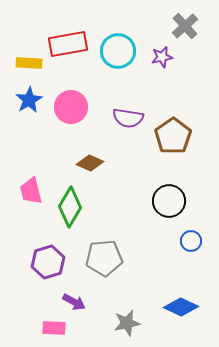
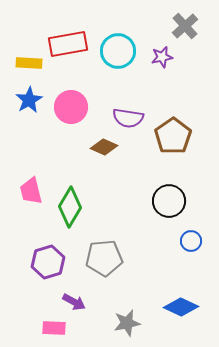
brown diamond: moved 14 px right, 16 px up
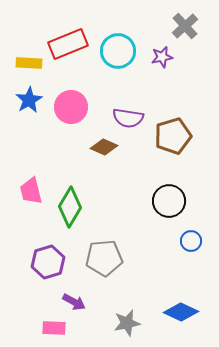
red rectangle: rotated 12 degrees counterclockwise
brown pentagon: rotated 18 degrees clockwise
blue diamond: moved 5 px down
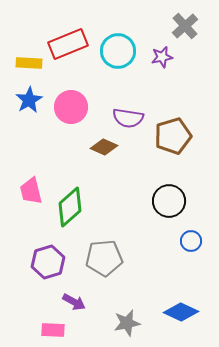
green diamond: rotated 18 degrees clockwise
pink rectangle: moved 1 px left, 2 px down
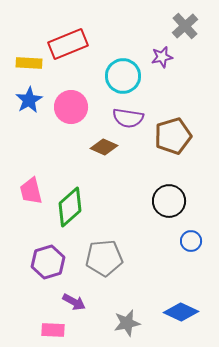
cyan circle: moved 5 px right, 25 px down
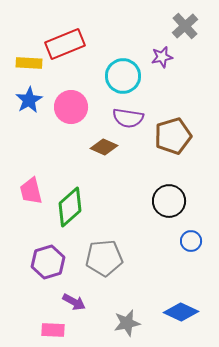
red rectangle: moved 3 px left
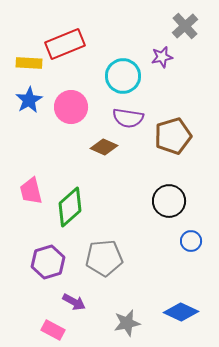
pink rectangle: rotated 25 degrees clockwise
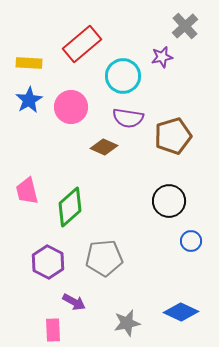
red rectangle: moved 17 px right; rotated 18 degrees counterclockwise
pink trapezoid: moved 4 px left
purple hexagon: rotated 16 degrees counterclockwise
pink rectangle: rotated 60 degrees clockwise
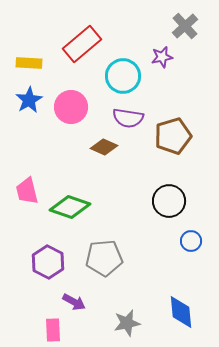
green diamond: rotated 60 degrees clockwise
blue diamond: rotated 60 degrees clockwise
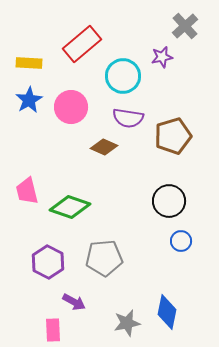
blue circle: moved 10 px left
blue diamond: moved 14 px left; rotated 16 degrees clockwise
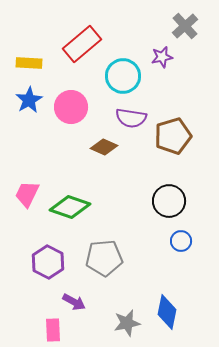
purple semicircle: moved 3 px right
pink trapezoid: moved 3 px down; rotated 40 degrees clockwise
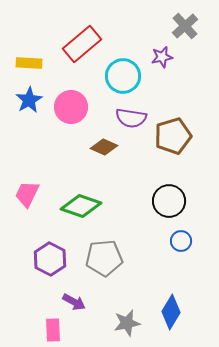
green diamond: moved 11 px right, 1 px up
purple hexagon: moved 2 px right, 3 px up
blue diamond: moved 4 px right; rotated 20 degrees clockwise
